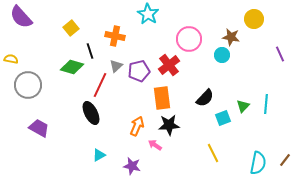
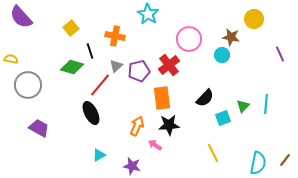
red line: rotated 15 degrees clockwise
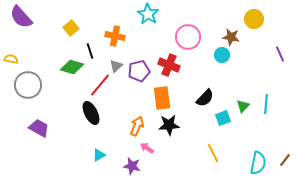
pink circle: moved 1 px left, 2 px up
red cross: rotated 30 degrees counterclockwise
pink arrow: moved 8 px left, 3 px down
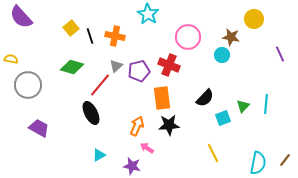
black line: moved 15 px up
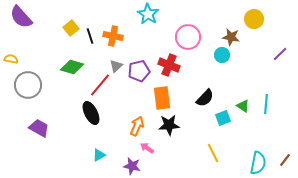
orange cross: moved 2 px left
purple line: rotated 70 degrees clockwise
green triangle: rotated 40 degrees counterclockwise
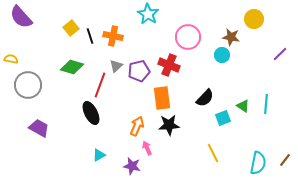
red line: rotated 20 degrees counterclockwise
pink arrow: rotated 32 degrees clockwise
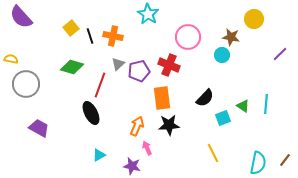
gray triangle: moved 2 px right, 2 px up
gray circle: moved 2 px left, 1 px up
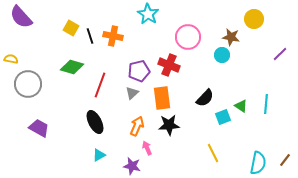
yellow square: rotated 21 degrees counterclockwise
gray triangle: moved 14 px right, 29 px down
gray circle: moved 2 px right
green triangle: moved 2 px left
black ellipse: moved 4 px right, 9 px down
cyan square: moved 1 px up
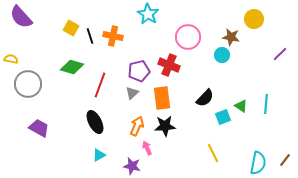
black star: moved 4 px left, 1 px down
